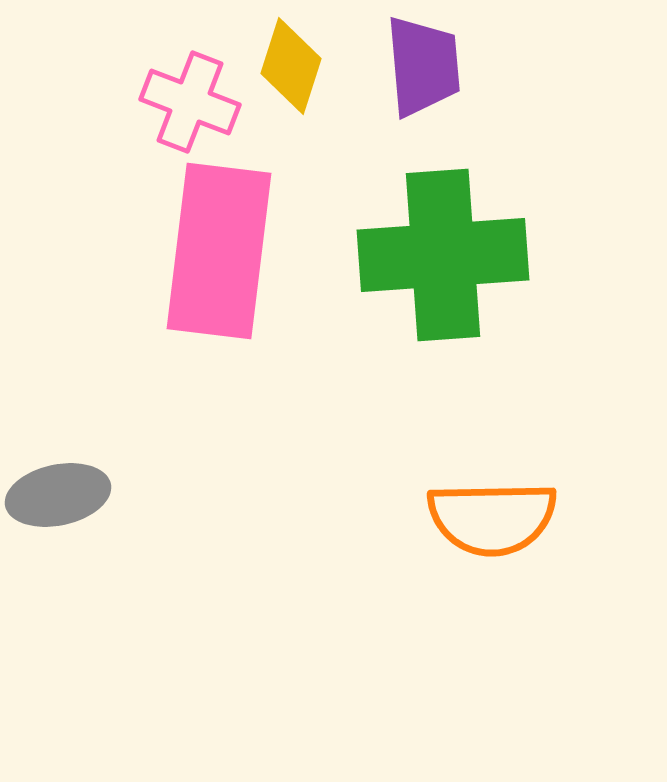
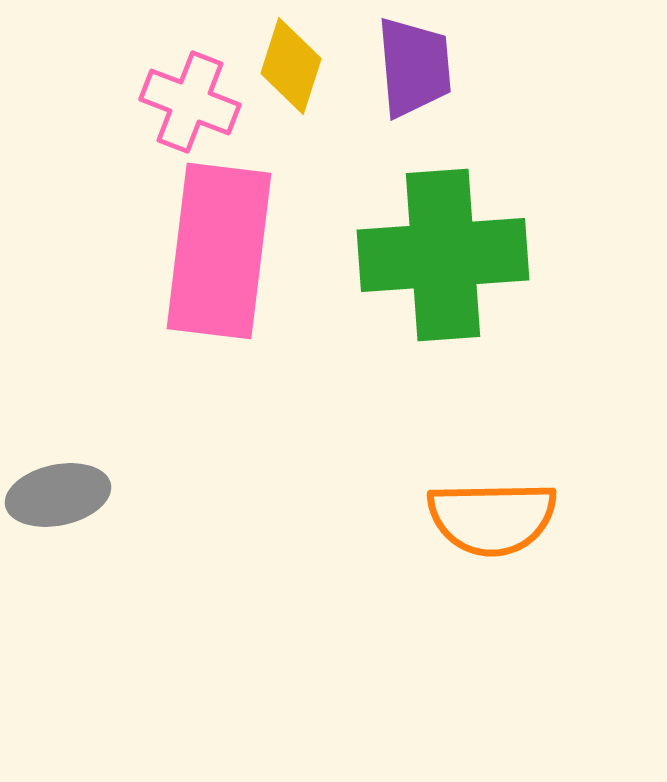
purple trapezoid: moved 9 px left, 1 px down
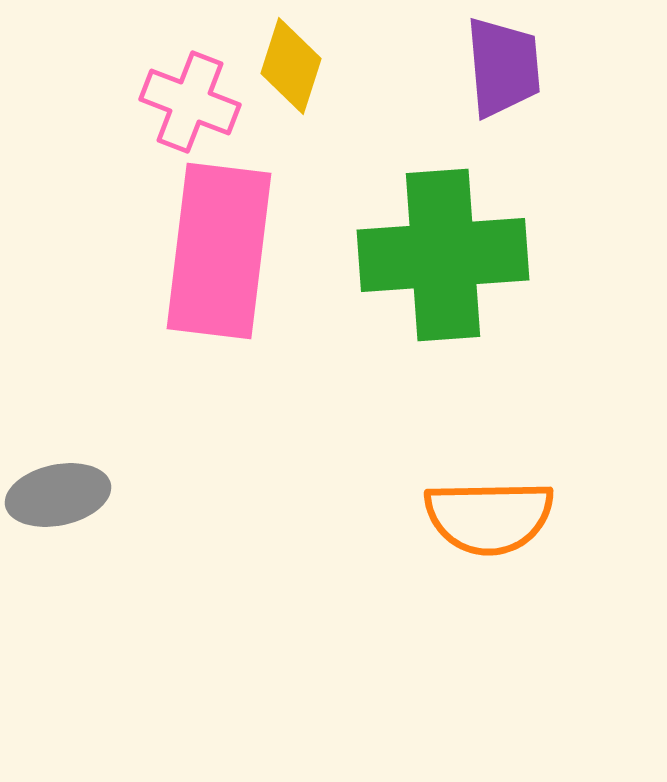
purple trapezoid: moved 89 px right
orange semicircle: moved 3 px left, 1 px up
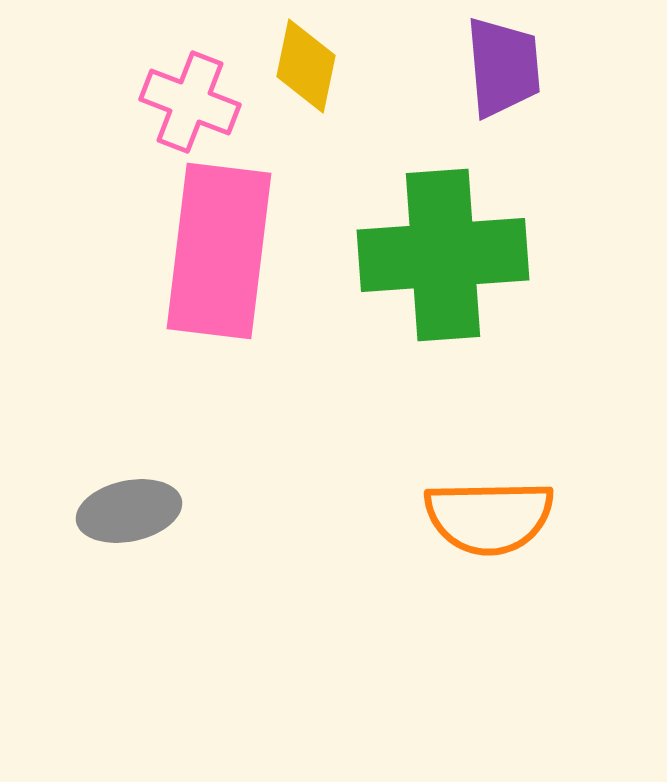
yellow diamond: moved 15 px right; rotated 6 degrees counterclockwise
gray ellipse: moved 71 px right, 16 px down
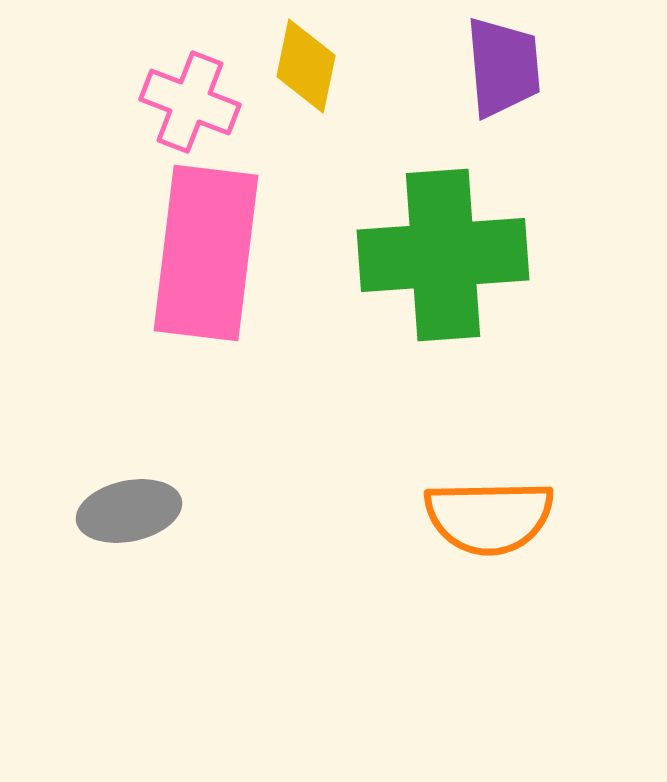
pink rectangle: moved 13 px left, 2 px down
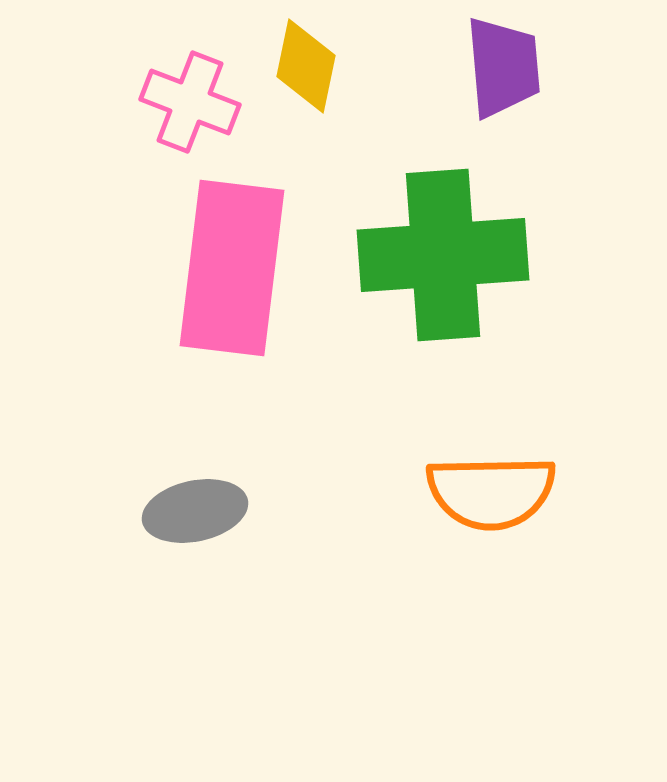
pink rectangle: moved 26 px right, 15 px down
gray ellipse: moved 66 px right
orange semicircle: moved 2 px right, 25 px up
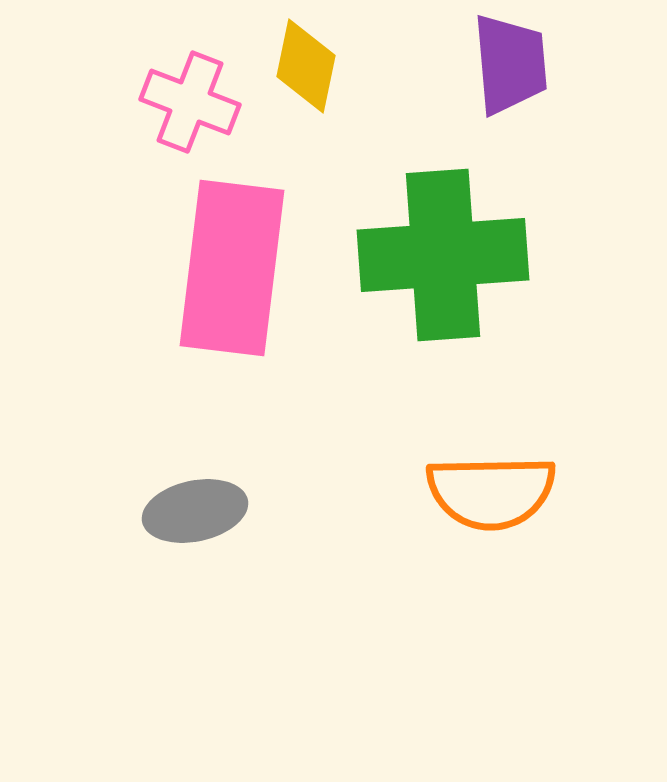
purple trapezoid: moved 7 px right, 3 px up
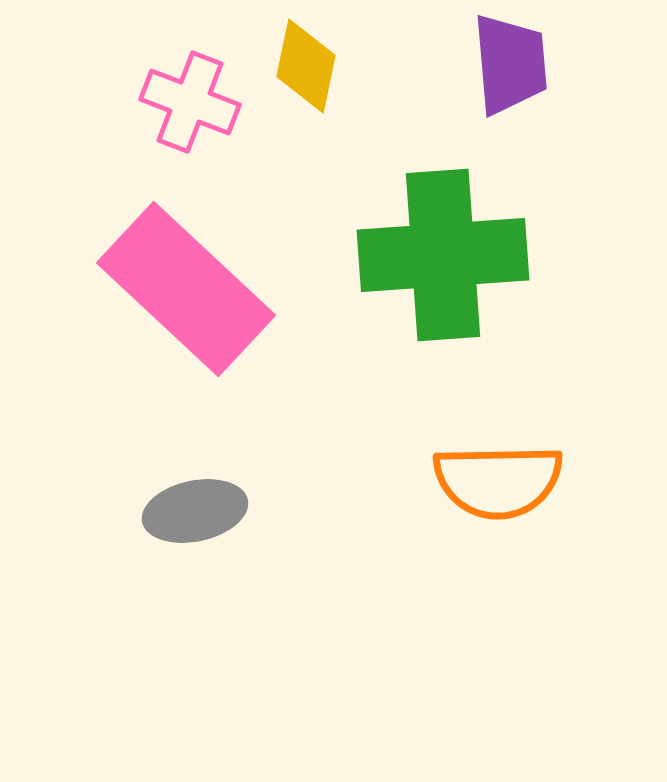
pink rectangle: moved 46 px left, 21 px down; rotated 54 degrees counterclockwise
orange semicircle: moved 7 px right, 11 px up
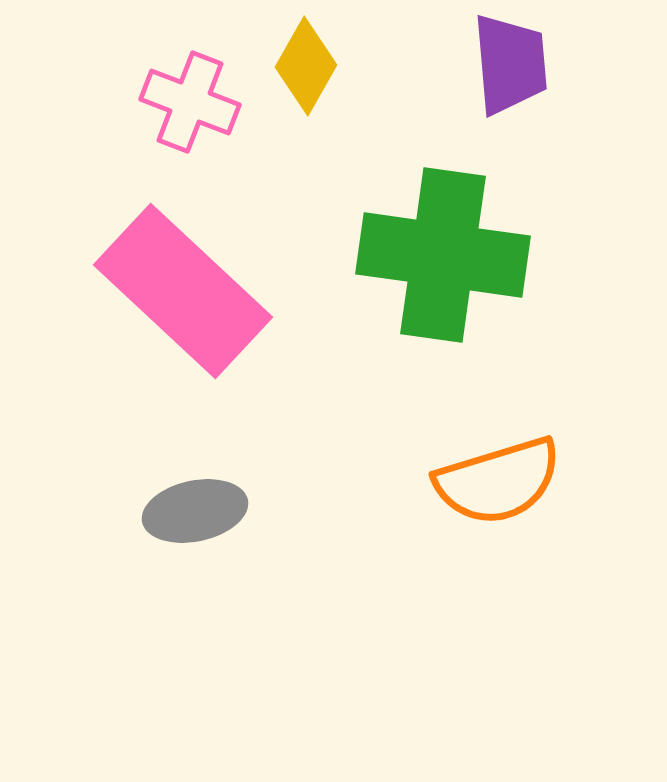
yellow diamond: rotated 18 degrees clockwise
green cross: rotated 12 degrees clockwise
pink rectangle: moved 3 px left, 2 px down
orange semicircle: rotated 16 degrees counterclockwise
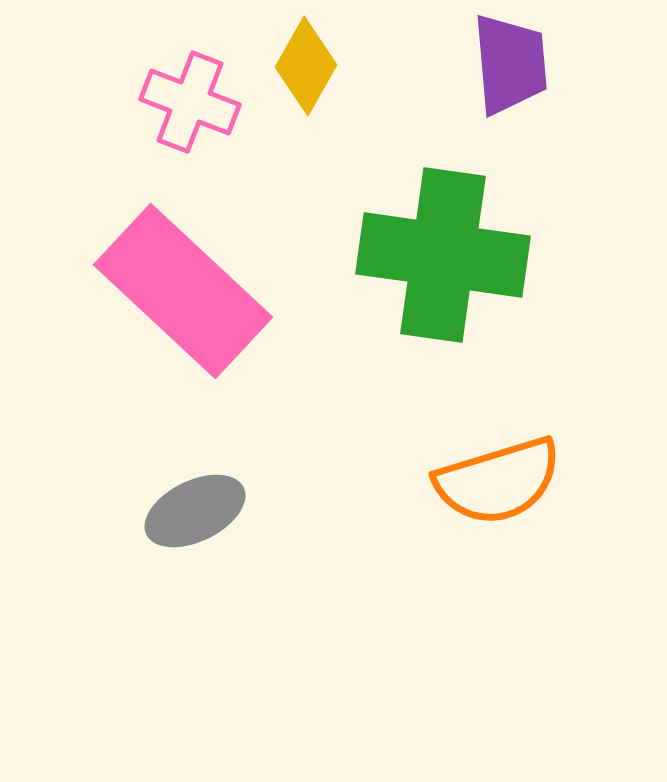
gray ellipse: rotated 14 degrees counterclockwise
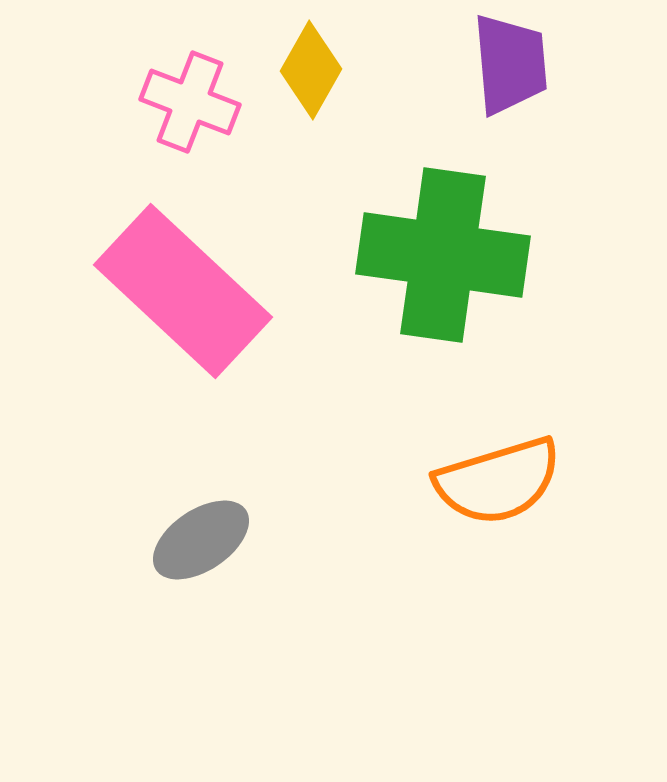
yellow diamond: moved 5 px right, 4 px down
gray ellipse: moved 6 px right, 29 px down; rotated 8 degrees counterclockwise
